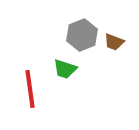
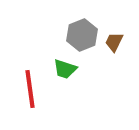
brown trapezoid: rotated 95 degrees clockwise
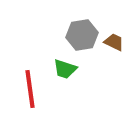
gray hexagon: rotated 12 degrees clockwise
brown trapezoid: rotated 90 degrees clockwise
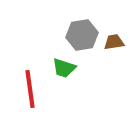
brown trapezoid: rotated 35 degrees counterclockwise
green trapezoid: moved 1 px left, 1 px up
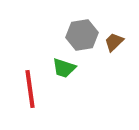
brown trapezoid: rotated 35 degrees counterclockwise
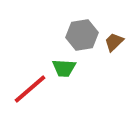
green trapezoid: rotated 15 degrees counterclockwise
red line: rotated 57 degrees clockwise
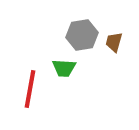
brown trapezoid: rotated 30 degrees counterclockwise
red line: rotated 39 degrees counterclockwise
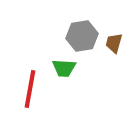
gray hexagon: moved 1 px down
brown trapezoid: moved 1 px down
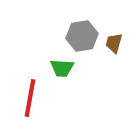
green trapezoid: moved 2 px left
red line: moved 9 px down
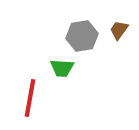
brown trapezoid: moved 5 px right, 13 px up; rotated 20 degrees clockwise
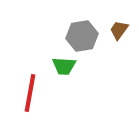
green trapezoid: moved 2 px right, 2 px up
red line: moved 5 px up
